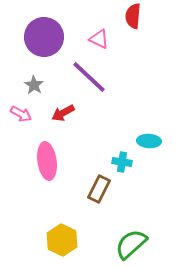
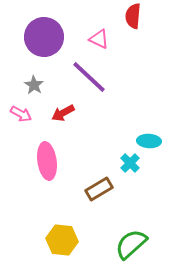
cyan cross: moved 8 px right, 1 px down; rotated 36 degrees clockwise
brown rectangle: rotated 32 degrees clockwise
yellow hexagon: rotated 20 degrees counterclockwise
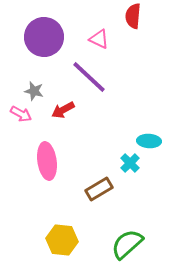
gray star: moved 6 px down; rotated 18 degrees counterclockwise
red arrow: moved 3 px up
green semicircle: moved 4 px left
